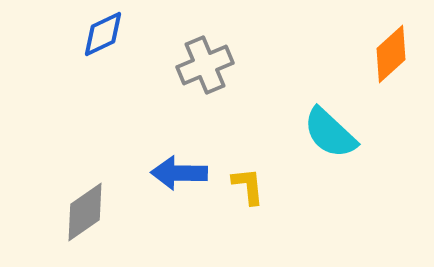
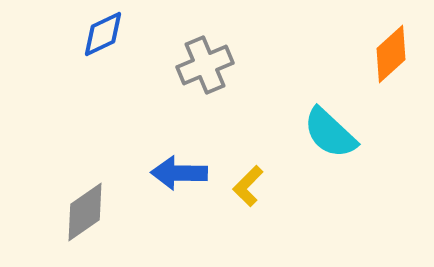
yellow L-shape: rotated 129 degrees counterclockwise
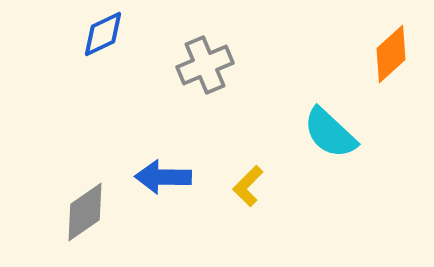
blue arrow: moved 16 px left, 4 px down
